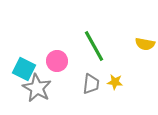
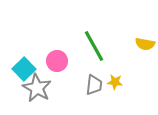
cyan square: rotated 20 degrees clockwise
gray trapezoid: moved 3 px right, 1 px down
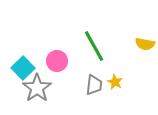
cyan square: moved 1 px left, 1 px up
yellow star: rotated 21 degrees clockwise
gray star: rotated 8 degrees clockwise
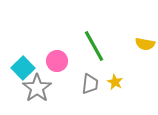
gray trapezoid: moved 4 px left, 1 px up
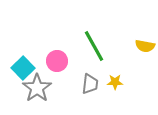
yellow semicircle: moved 2 px down
yellow star: rotated 28 degrees counterclockwise
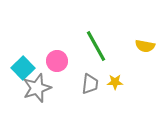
green line: moved 2 px right
gray star: rotated 16 degrees clockwise
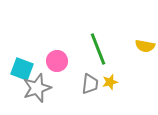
green line: moved 2 px right, 3 px down; rotated 8 degrees clockwise
cyan square: moved 1 px left, 1 px down; rotated 25 degrees counterclockwise
yellow star: moved 5 px left; rotated 14 degrees counterclockwise
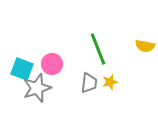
pink circle: moved 5 px left, 3 px down
gray trapezoid: moved 1 px left, 1 px up
